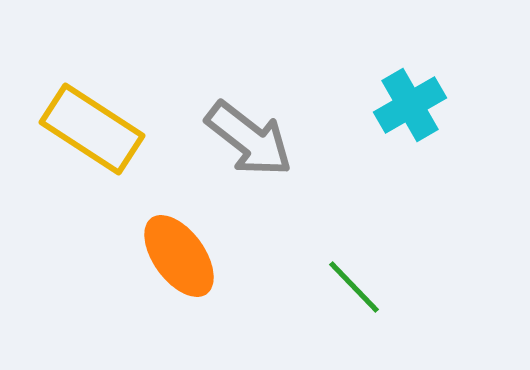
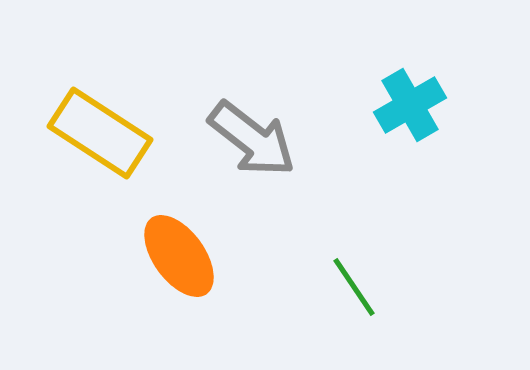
yellow rectangle: moved 8 px right, 4 px down
gray arrow: moved 3 px right
green line: rotated 10 degrees clockwise
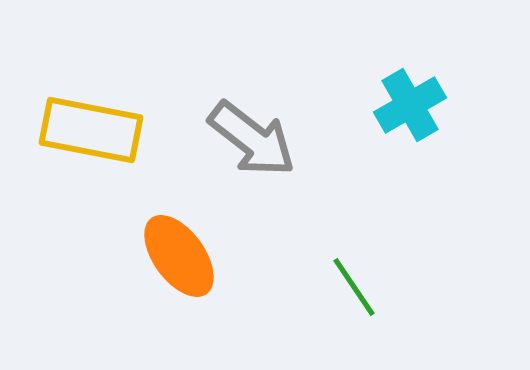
yellow rectangle: moved 9 px left, 3 px up; rotated 22 degrees counterclockwise
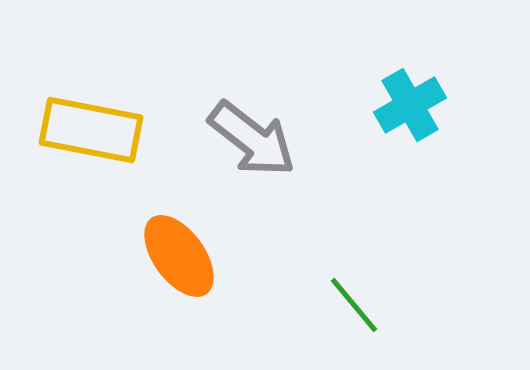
green line: moved 18 px down; rotated 6 degrees counterclockwise
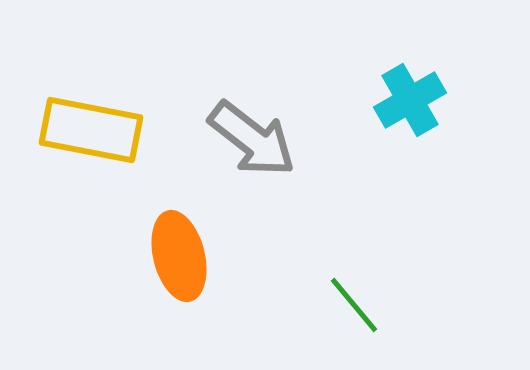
cyan cross: moved 5 px up
orange ellipse: rotated 22 degrees clockwise
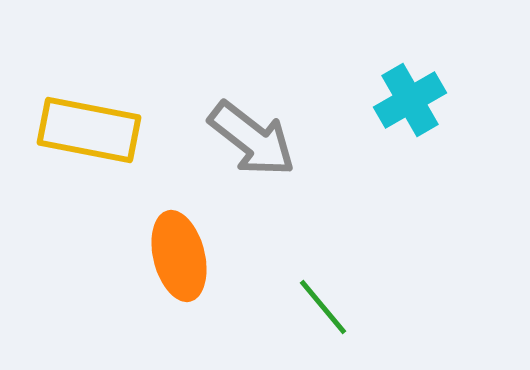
yellow rectangle: moved 2 px left
green line: moved 31 px left, 2 px down
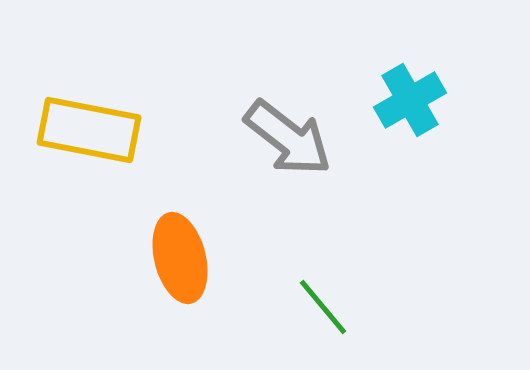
gray arrow: moved 36 px right, 1 px up
orange ellipse: moved 1 px right, 2 px down
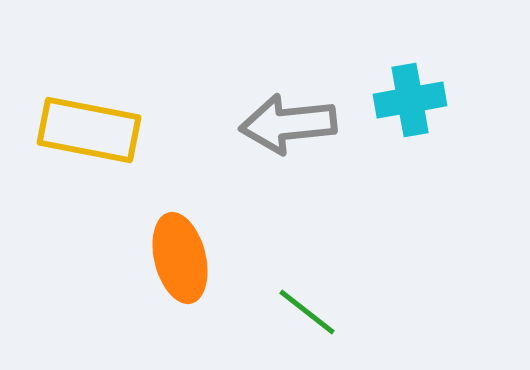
cyan cross: rotated 20 degrees clockwise
gray arrow: moved 14 px up; rotated 136 degrees clockwise
green line: moved 16 px left, 5 px down; rotated 12 degrees counterclockwise
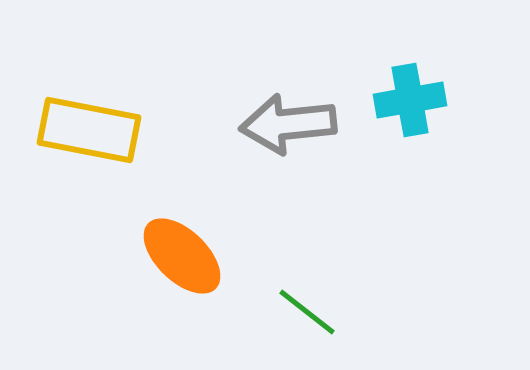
orange ellipse: moved 2 px right, 2 px up; rotated 32 degrees counterclockwise
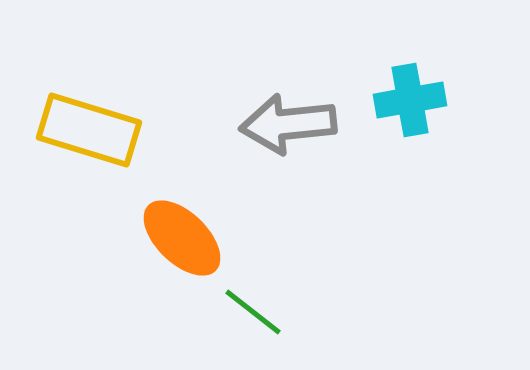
yellow rectangle: rotated 6 degrees clockwise
orange ellipse: moved 18 px up
green line: moved 54 px left
